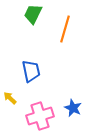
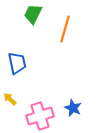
blue trapezoid: moved 14 px left, 8 px up
yellow arrow: moved 1 px down
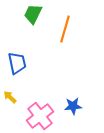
yellow arrow: moved 2 px up
blue star: moved 2 px up; rotated 30 degrees counterclockwise
pink cross: rotated 20 degrees counterclockwise
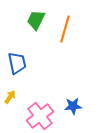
green trapezoid: moved 3 px right, 6 px down
yellow arrow: rotated 80 degrees clockwise
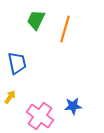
pink cross: rotated 16 degrees counterclockwise
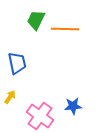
orange line: rotated 76 degrees clockwise
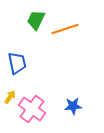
orange line: rotated 20 degrees counterclockwise
pink cross: moved 8 px left, 7 px up
